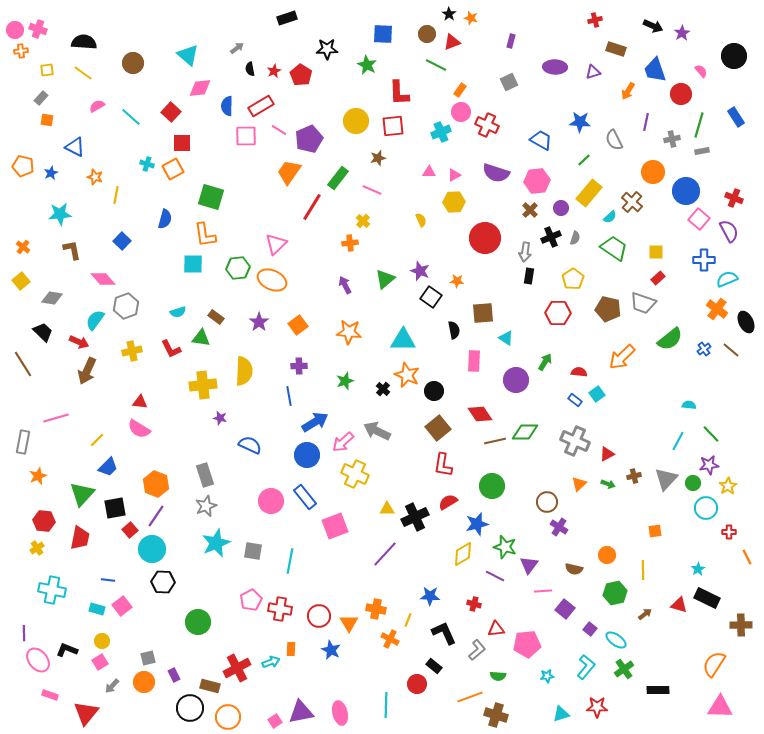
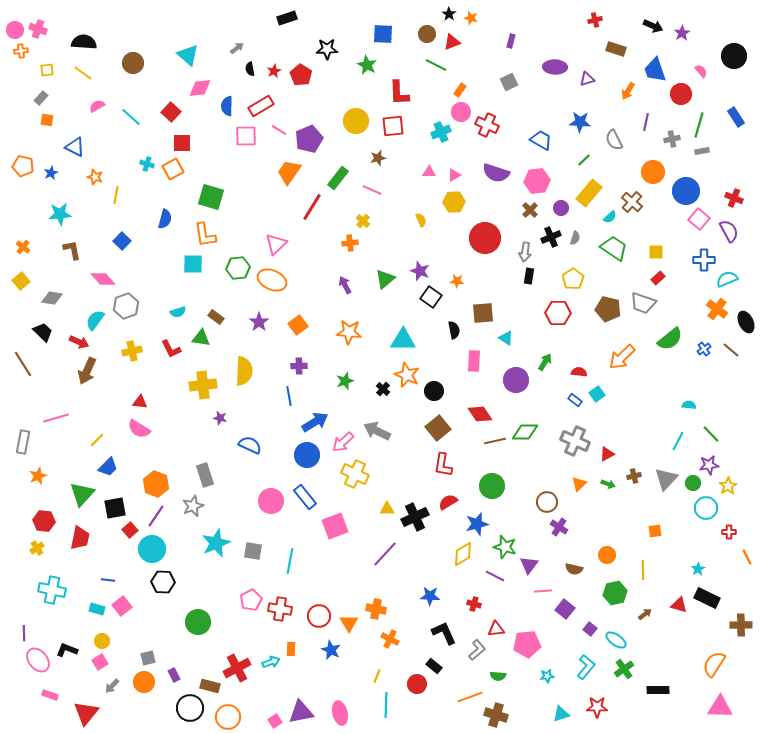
purple triangle at (593, 72): moved 6 px left, 7 px down
gray star at (206, 506): moved 13 px left
yellow line at (408, 620): moved 31 px left, 56 px down
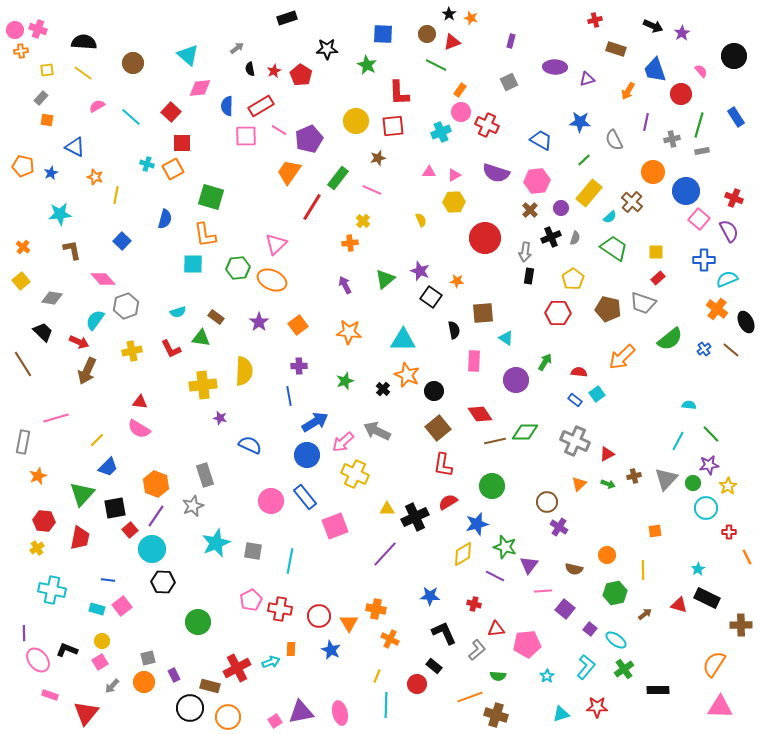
cyan star at (547, 676): rotated 24 degrees counterclockwise
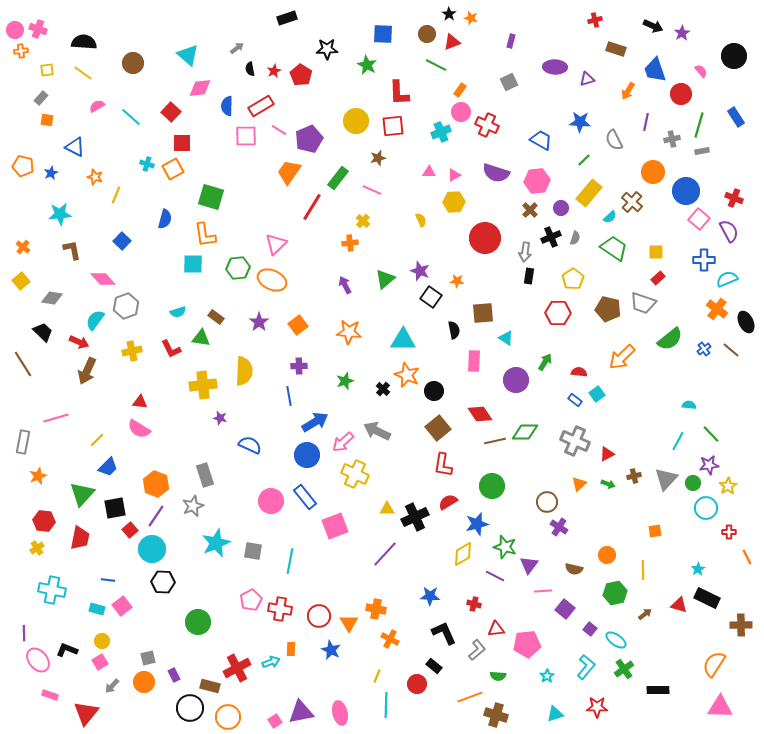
yellow line at (116, 195): rotated 12 degrees clockwise
cyan triangle at (561, 714): moved 6 px left
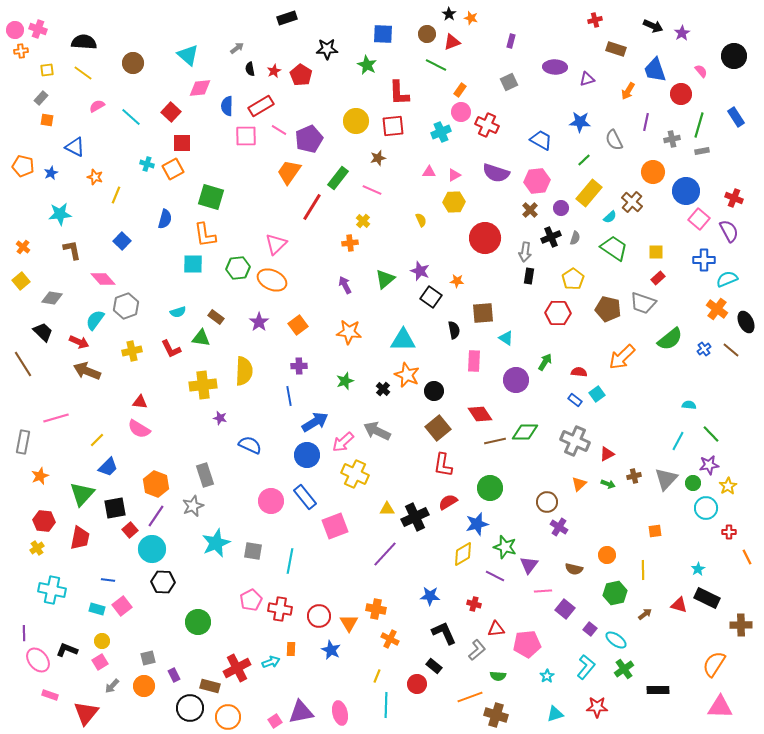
brown arrow at (87, 371): rotated 88 degrees clockwise
orange star at (38, 476): moved 2 px right
green circle at (492, 486): moved 2 px left, 2 px down
orange circle at (144, 682): moved 4 px down
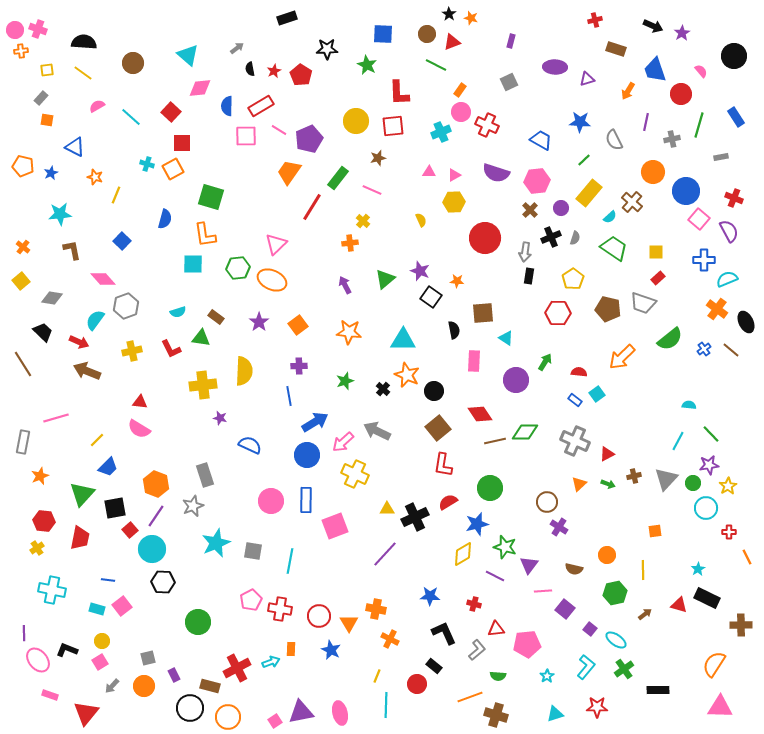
gray rectangle at (702, 151): moved 19 px right, 6 px down
blue rectangle at (305, 497): moved 1 px right, 3 px down; rotated 40 degrees clockwise
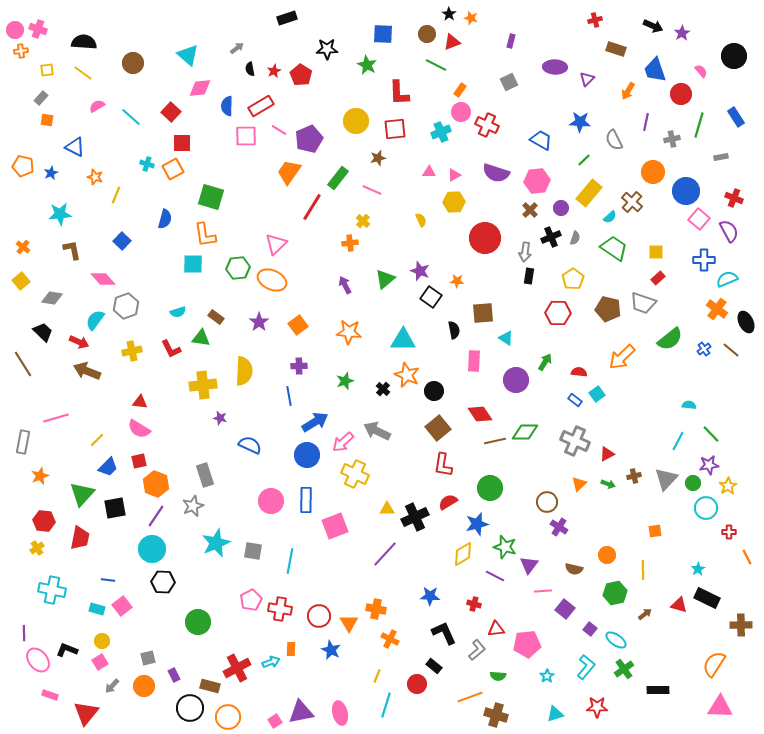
purple triangle at (587, 79): rotated 28 degrees counterclockwise
red square at (393, 126): moved 2 px right, 3 px down
red square at (130, 530): moved 9 px right, 69 px up; rotated 28 degrees clockwise
cyan line at (386, 705): rotated 15 degrees clockwise
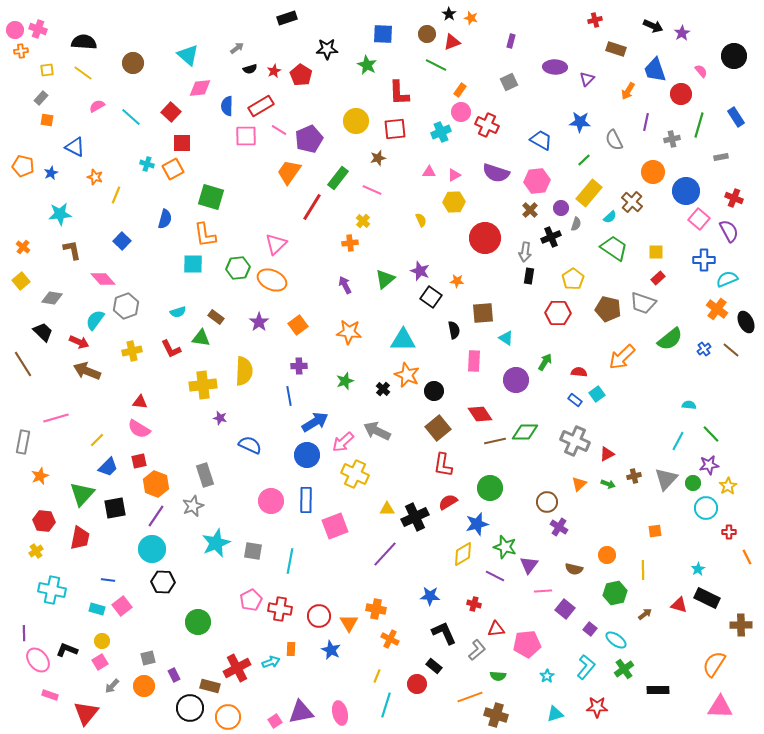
black semicircle at (250, 69): rotated 96 degrees counterclockwise
gray semicircle at (575, 238): moved 1 px right, 14 px up
yellow cross at (37, 548): moved 1 px left, 3 px down
